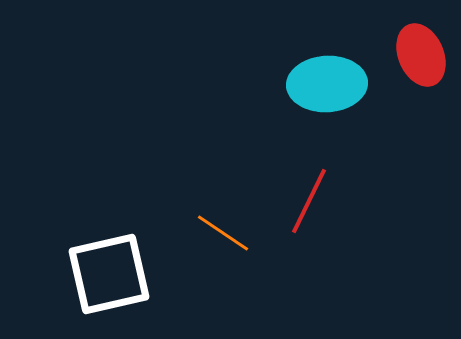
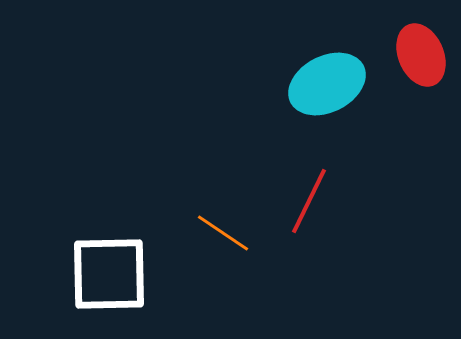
cyan ellipse: rotated 24 degrees counterclockwise
white square: rotated 12 degrees clockwise
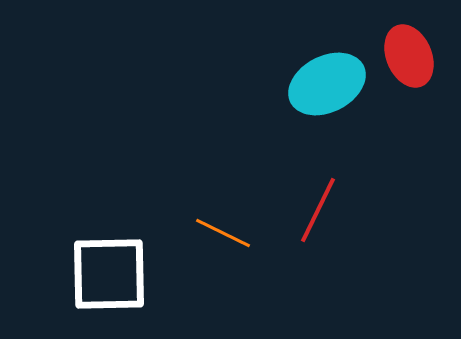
red ellipse: moved 12 px left, 1 px down
red line: moved 9 px right, 9 px down
orange line: rotated 8 degrees counterclockwise
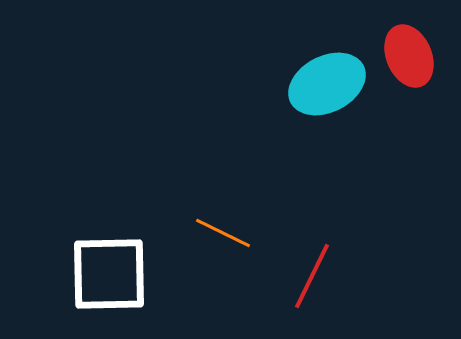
red line: moved 6 px left, 66 px down
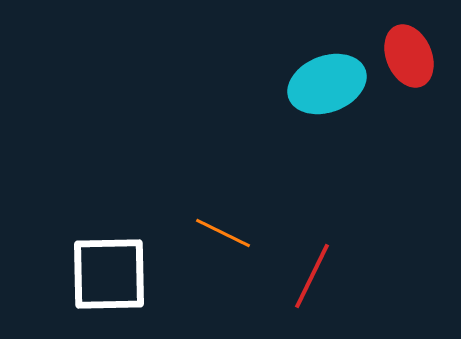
cyan ellipse: rotated 6 degrees clockwise
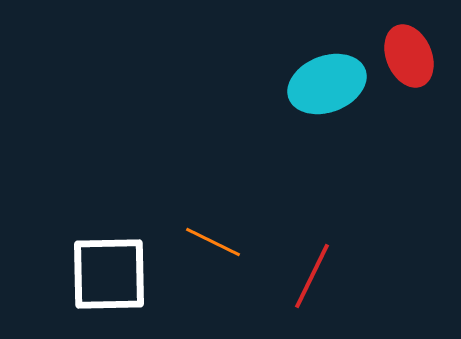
orange line: moved 10 px left, 9 px down
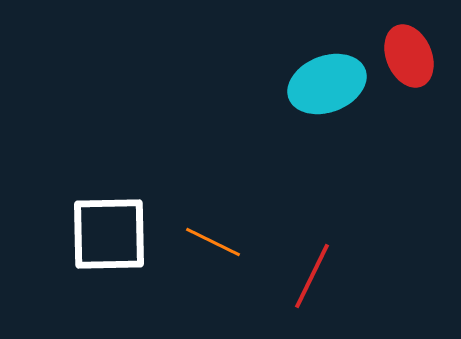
white square: moved 40 px up
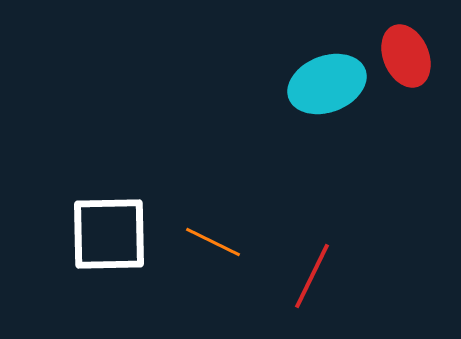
red ellipse: moved 3 px left
